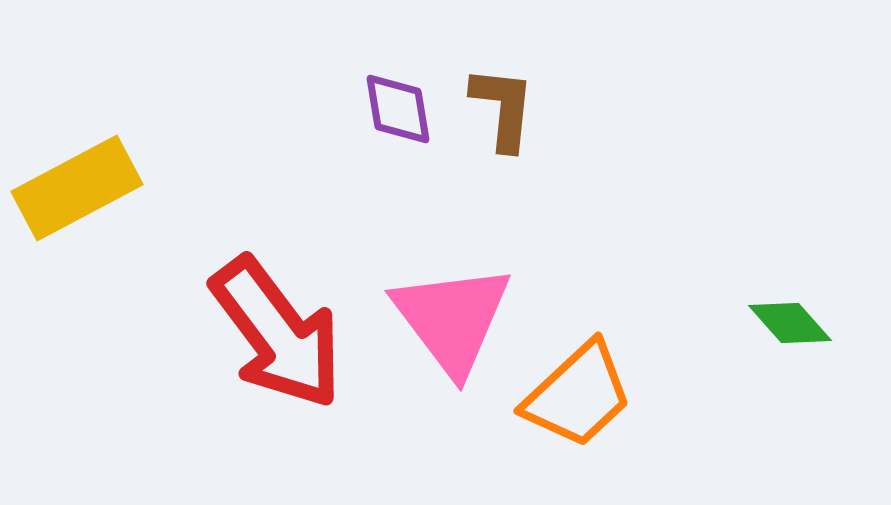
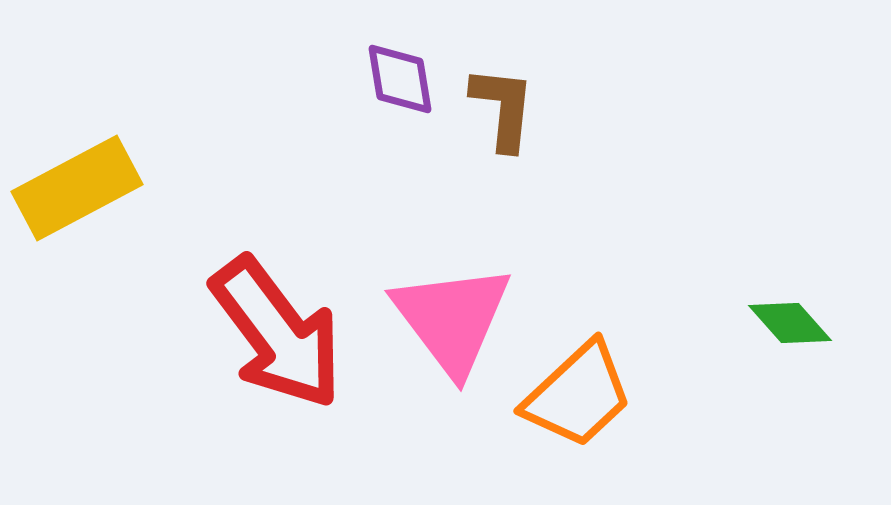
purple diamond: moved 2 px right, 30 px up
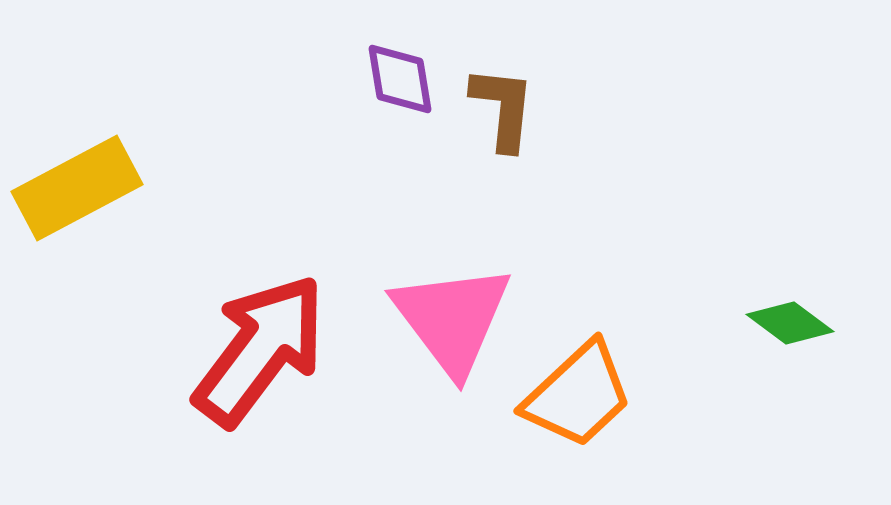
green diamond: rotated 12 degrees counterclockwise
red arrow: moved 17 px left, 17 px down; rotated 106 degrees counterclockwise
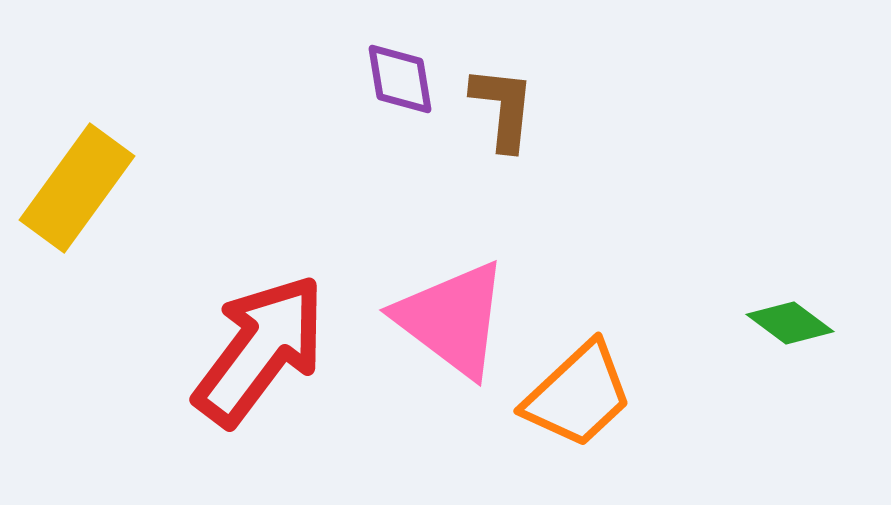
yellow rectangle: rotated 26 degrees counterclockwise
pink triangle: rotated 16 degrees counterclockwise
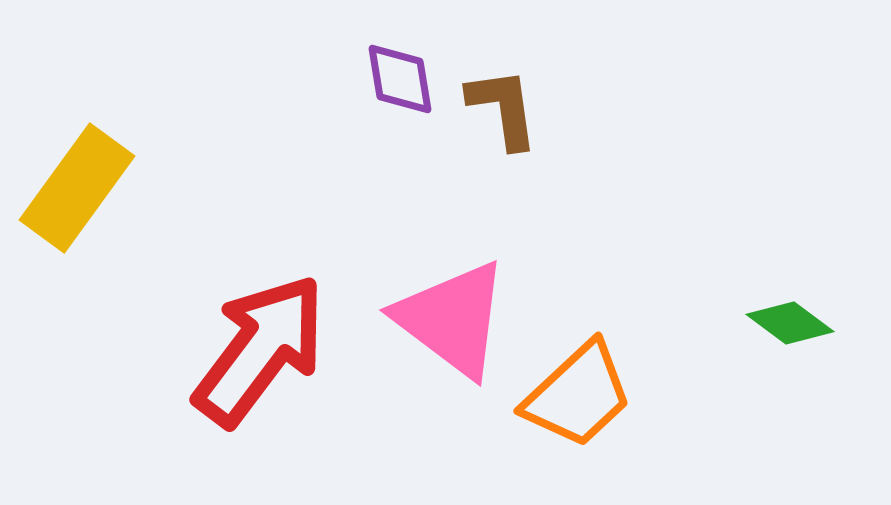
brown L-shape: rotated 14 degrees counterclockwise
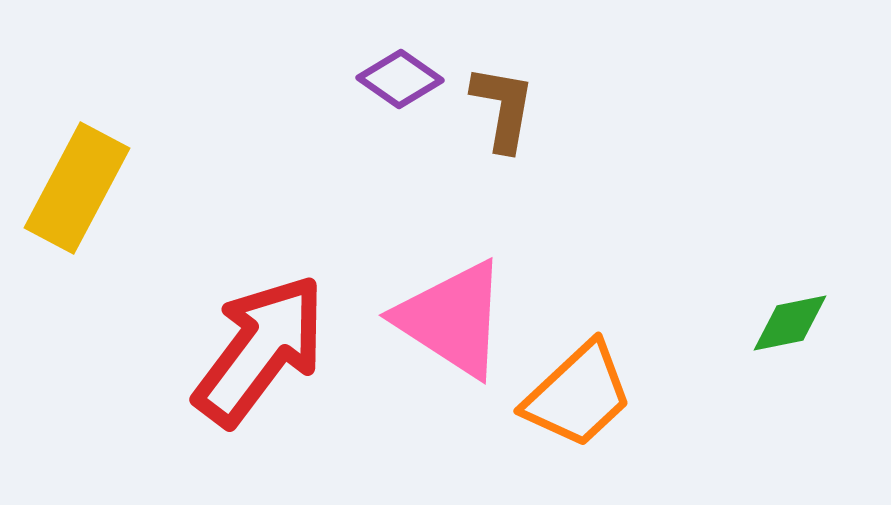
purple diamond: rotated 46 degrees counterclockwise
brown L-shape: rotated 18 degrees clockwise
yellow rectangle: rotated 8 degrees counterclockwise
pink triangle: rotated 4 degrees counterclockwise
green diamond: rotated 48 degrees counterclockwise
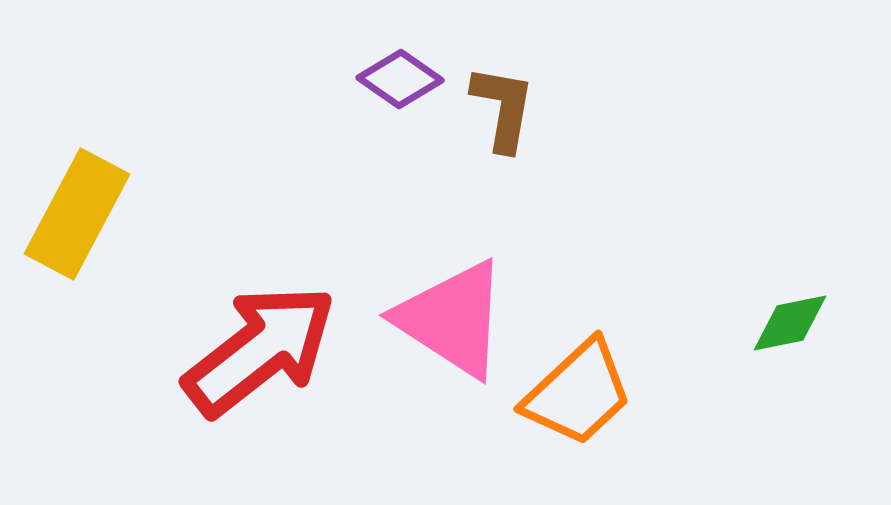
yellow rectangle: moved 26 px down
red arrow: rotated 15 degrees clockwise
orange trapezoid: moved 2 px up
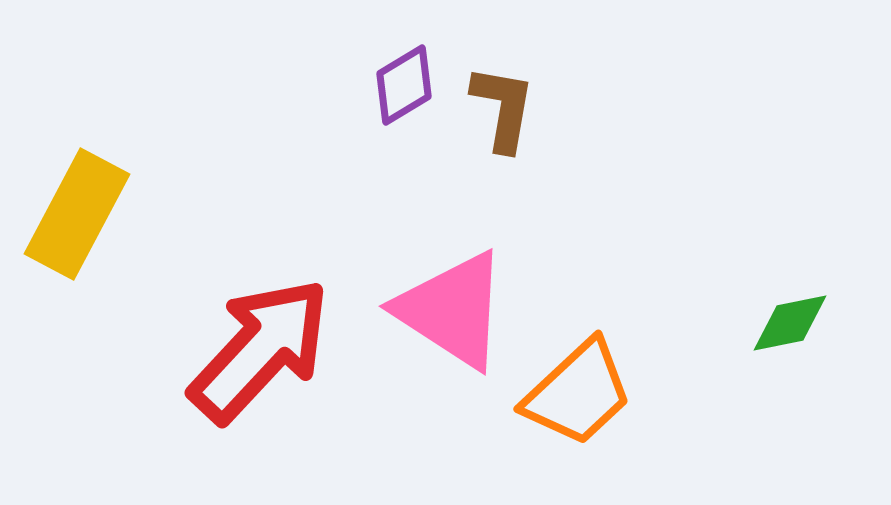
purple diamond: moved 4 px right, 6 px down; rotated 66 degrees counterclockwise
pink triangle: moved 9 px up
red arrow: rotated 9 degrees counterclockwise
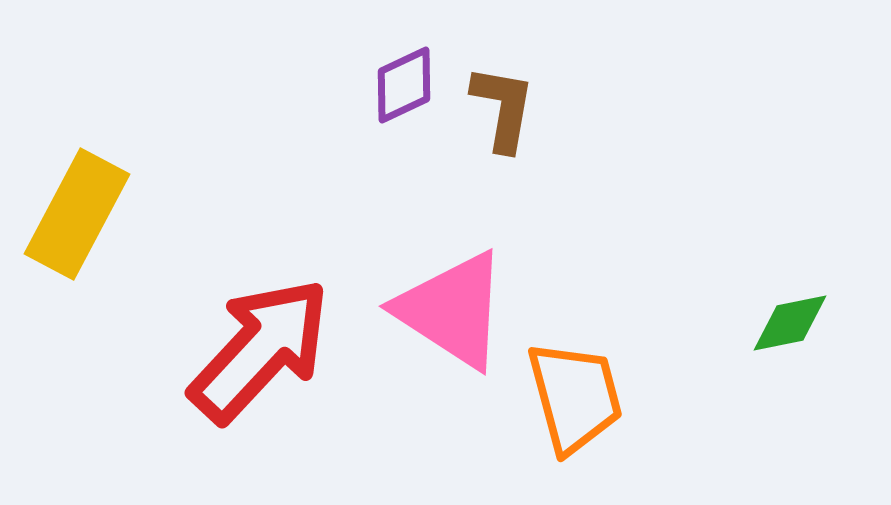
purple diamond: rotated 6 degrees clockwise
orange trapezoid: moved 3 px left, 4 px down; rotated 62 degrees counterclockwise
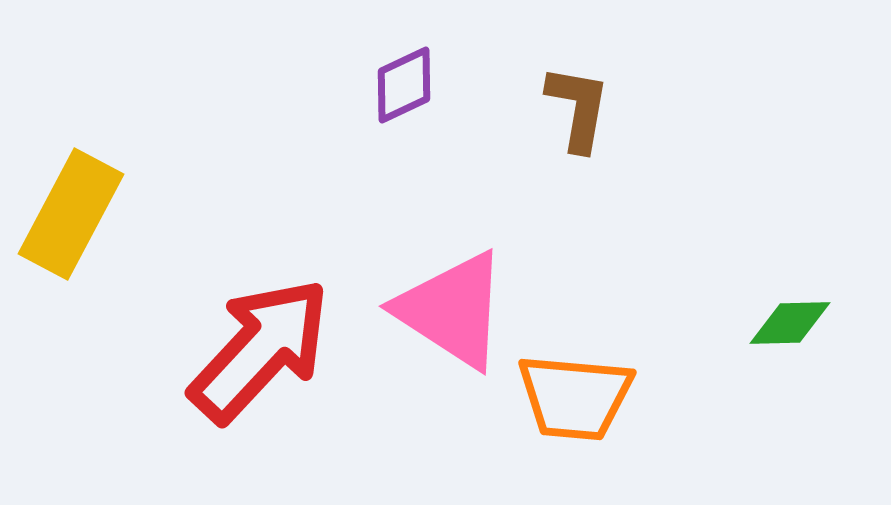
brown L-shape: moved 75 px right
yellow rectangle: moved 6 px left
green diamond: rotated 10 degrees clockwise
orange trapezoid: rotated 110 degrees clockwise
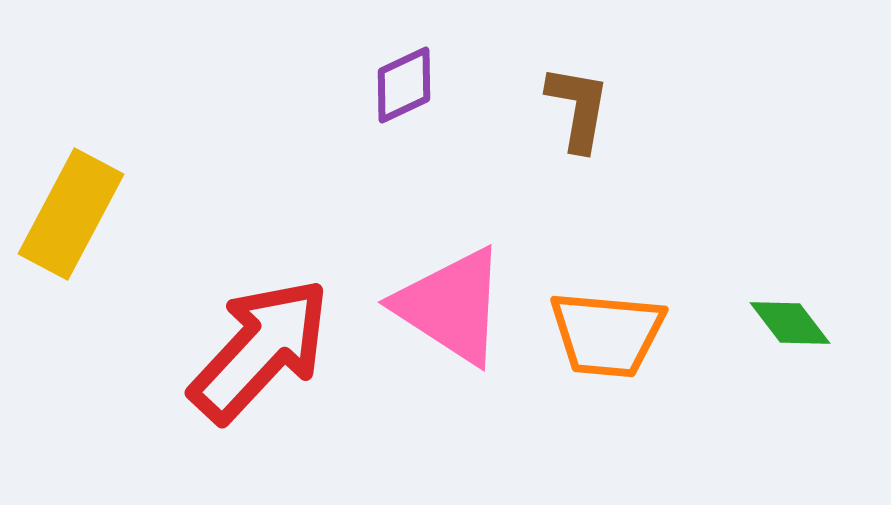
pink triangle: moved 1 px left, 4 px up
green diamond: rotated 54 degrees clockwise
orange trapezoid: moved 32 px right, 63 px up
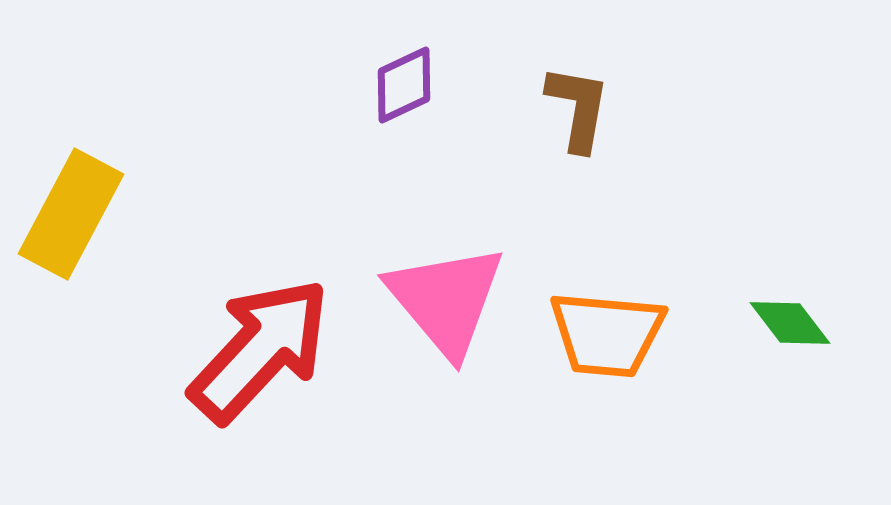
pink triangle: moved 5 px left, 6 px up; rotated 17 degrees clockwise
